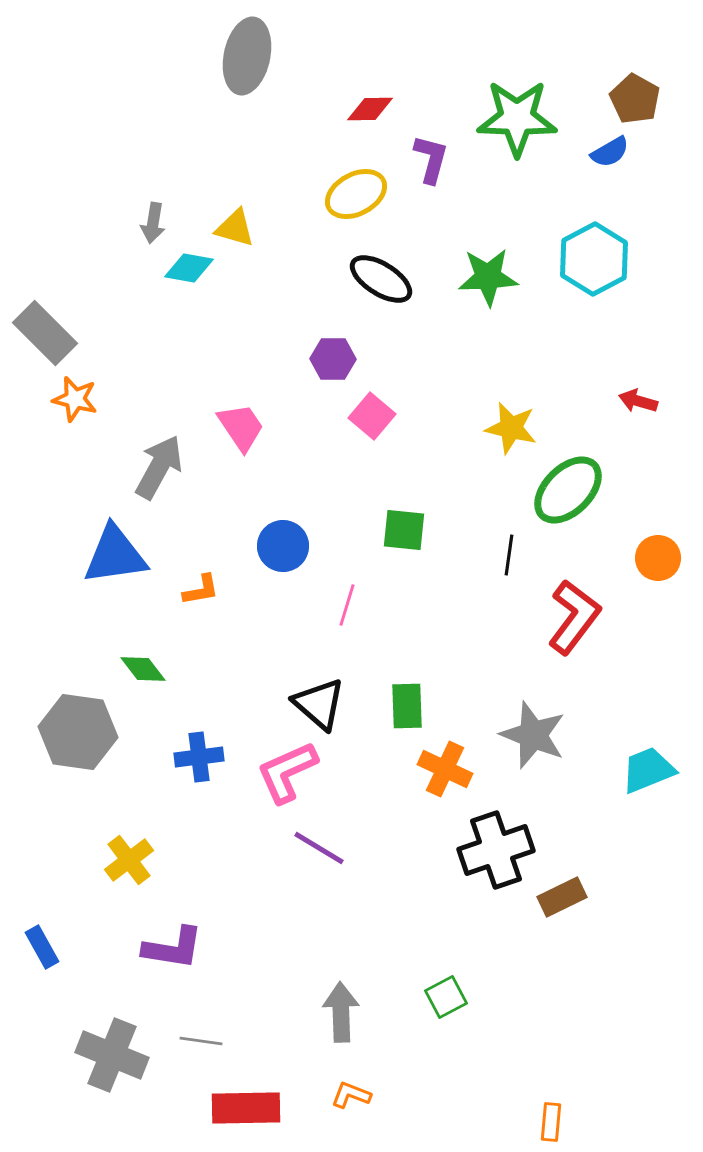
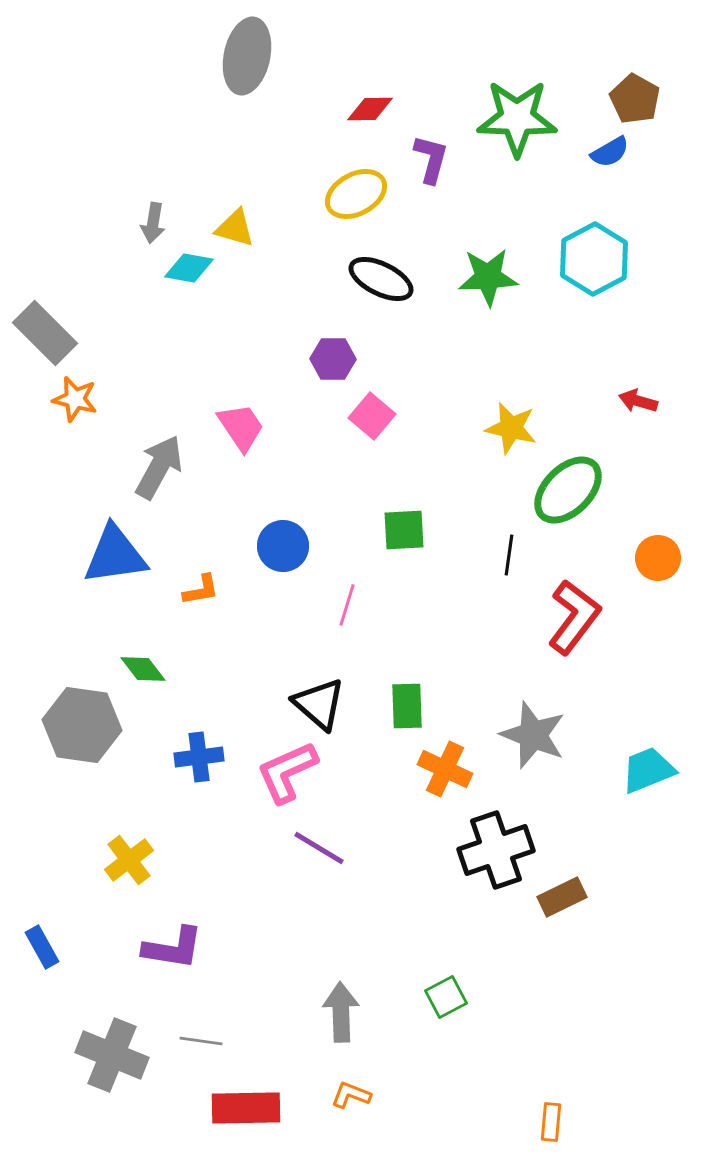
black ellipse at (381, 279): rotated 6 degrees counterclockwise
green square at (404, 530): rotated 9 degrees counterclockwise
gray hexagon at (78, 732): moved 4 px right, 7 px up
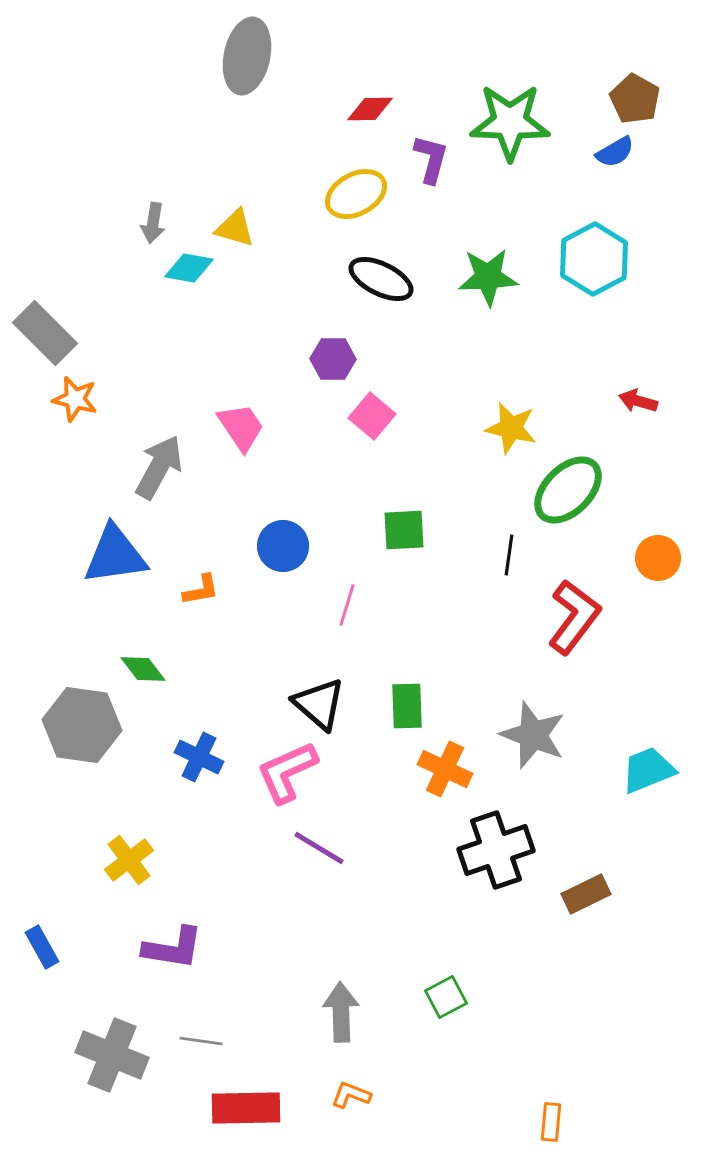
green star at (517, 118): moved 7 px left, 4 px down
blue semicircle at (610, 152): moved 5 px right
blue cross at (199, 757): rotated 33 degrees clockwise
brown rectangle at (562, 897): moved 24 px right, 3 px up
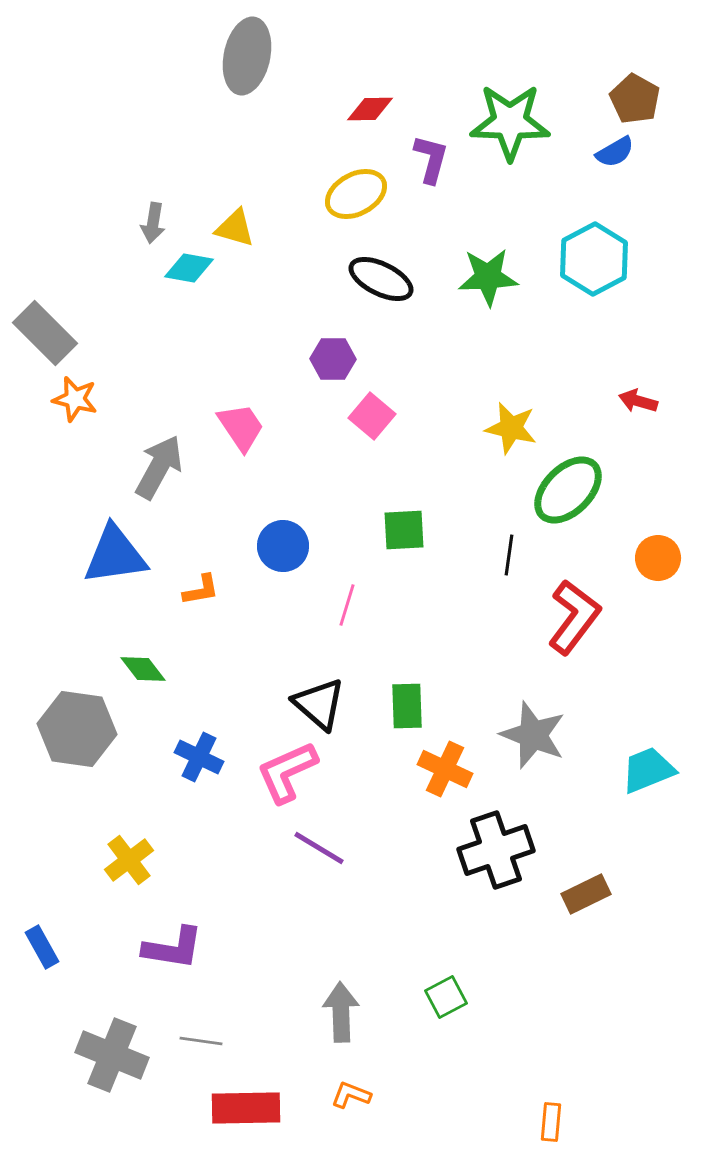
gray hexagon at (82, 725): moved 5 px left, 4 px down
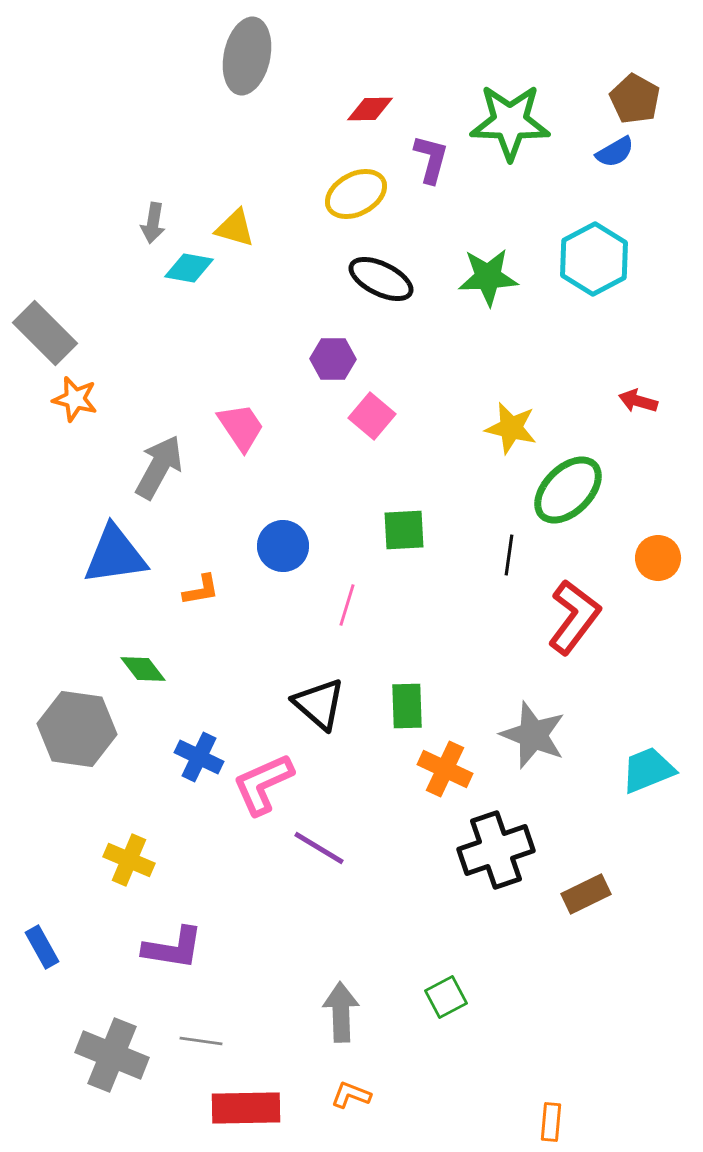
pink L-shape at (287, 772): moved 24 px left, 12 px down
yellow cross at (129, 860): rotated 30 degrees counterclockwise
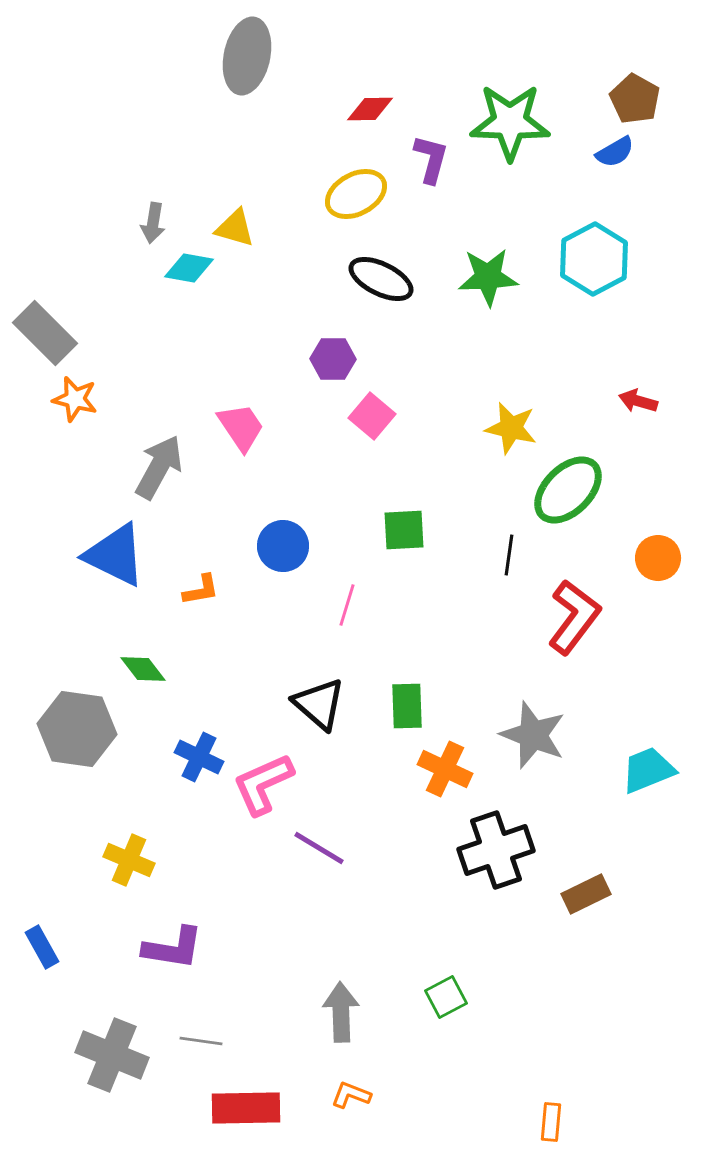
blue triangle at (115, 555): rotated 34 degrees clockwise
